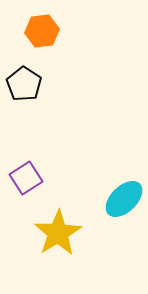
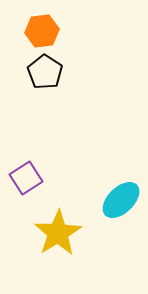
black pentagon: moved 21 px right, 12 px up
cyan ellipse: moved 3 px left, 1 px down
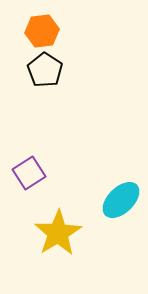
black pentagon: moved 2 px up
purple square: moved 3 px right, 5 px up
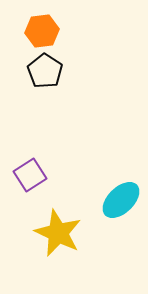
black pentagon: moved 1 px down
purple square: moved 1 px right, 2 px down
yellow star: rotated 15 degrees counterclockwise
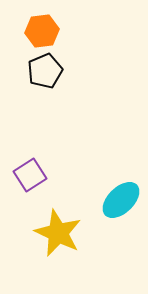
black pentagon: rotated 16 degrees clockwise
